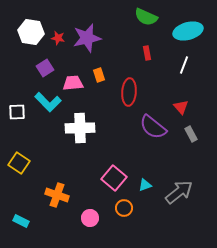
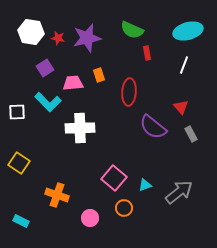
green semicircle: moved 14 px left, 13 px down
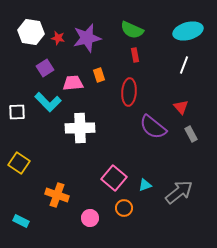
red rectangle: moved 12 px left, 2 px down
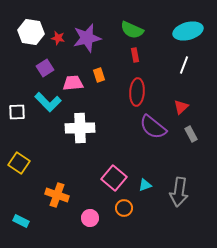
red ellipse: moved 8 px right
red triangle: rotated 28 degrees clockwise
gray arrow: rotated 136 degrees clockwise
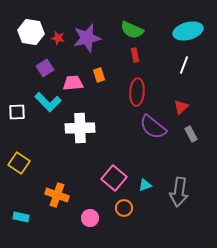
cyan rectangle: moved 4 px up; rotated 14 degrees counterclockwise
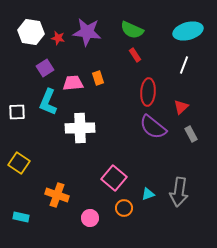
purple star: moved 6 px up; rotated 20 degrees clockwise
red rectangle: rotated 24 degrees counterclockwise
orange rectangle: moved 1 px left, 3 px down
red ellipse: moved 11 px right
cyan L-shape: rotated 68 degrees clockwise
cyan triangle: moved 3 px right, 9 px down
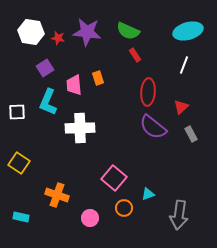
green semicircle: moved 4 px left, 1 px down
pink trapezoid: moved 1 px right, 2 px down; rotated 90 degrees counterclockwise
gray arrow: moved 23 px down
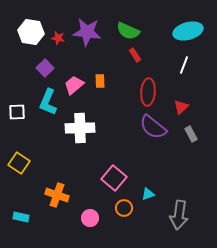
purple square: rotated 12 degrees counterclockwise
orange rectangle: moved 2 px right, 3 px down; rotated 16 degrees clockwise
pink trapezoid: rotated 55 degrees clockwise
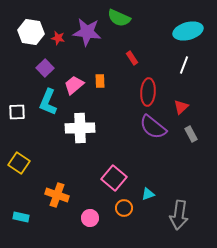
green semicircle: moved 9 px left, 13 px up
red rectangle: moved 3 px left, 3 px down
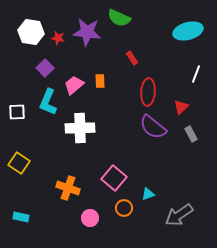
white line: moved 12 px right, 9 px down
orange cross: moved 11 px right, 7 px up
gray arrow: rotated 48 degrees clockwise
